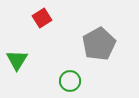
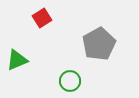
green triangle: rotated 35 degrees clockwise
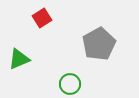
green triangle: moved 2 px right, 1 px up
green circle: moved 3 px down
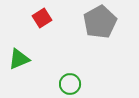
gray pentagon: moved 1 px right, 22 px up
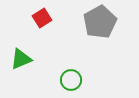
green triangle: moved 2 px right
green circle: moved 1 px right, 4 px up
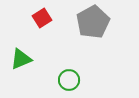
gray pentagon: moved 7 px left
green circle: moved 2 px left
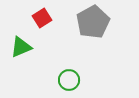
green triangle: moved 12 px up
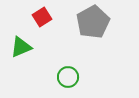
red square: moved 1 px up
green circle: moved 1 px left, 3 px up
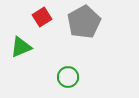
gray pentagon: moved 9 px left
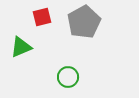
red square: rotated 18 degrees clockwise
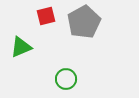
red square: moved 4 px right, 1 px up
green circle: moved 2 px left, 2 px down
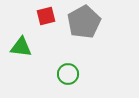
green triangle: rotated 30 degrees clockwise
green circle: moved 2 px right, 5 px up
